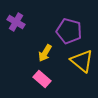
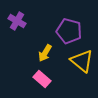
purple cross: moved 1 px right, 1 px up
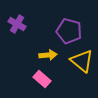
purple cross: moved 3 px down
yellow arrow: moved 3 px right, 2 px down; rotated 126 degrees counterclockwise
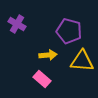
yellow triangle: rotated 35 degrees counterclockwise
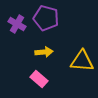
purple pentagon: moved 23 px left, 13 px up
yellow arrow: moved 4 px left, 3 px up
pink rectangle: moved 3 px left
